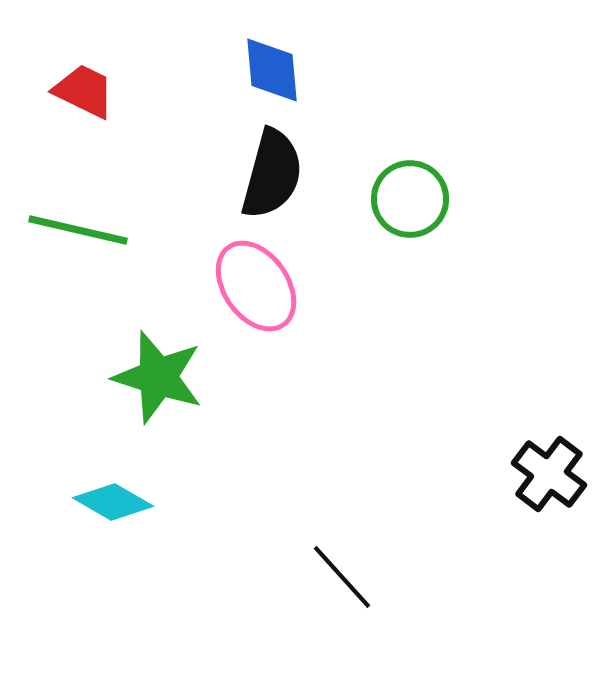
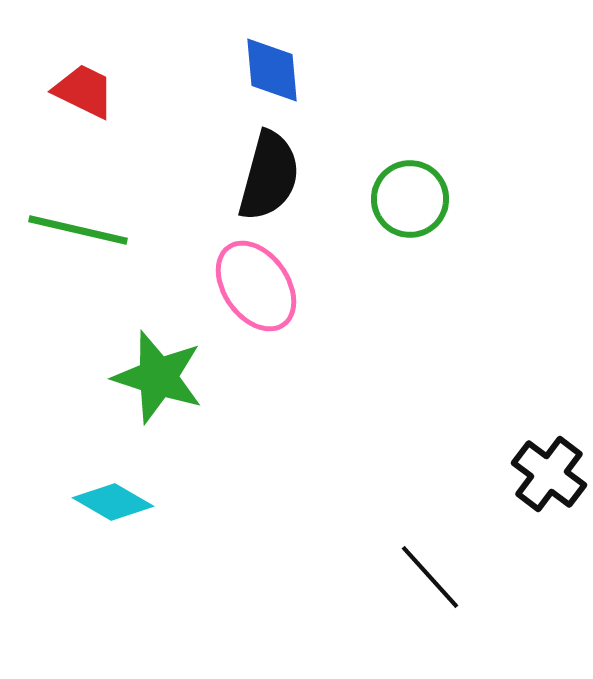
black semicircle: moved 3 px left, 2 px down
black line: moved 88 px right
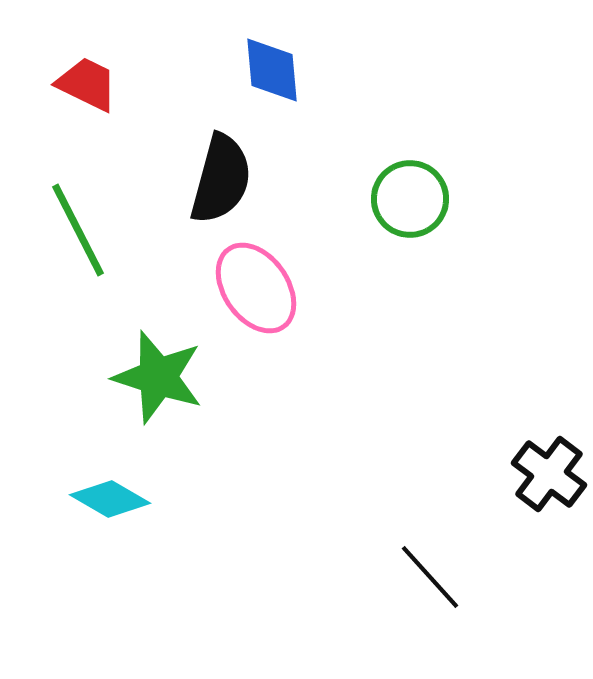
red trapezoid: moved 3 px right, 7 px up
black semicircle: moved 48 px left, 3 px down
green line: rotated 50 degrees clockwise
pink ellipse: moved 2 px down
cyan diamond: moved 3 px left, 3 px up
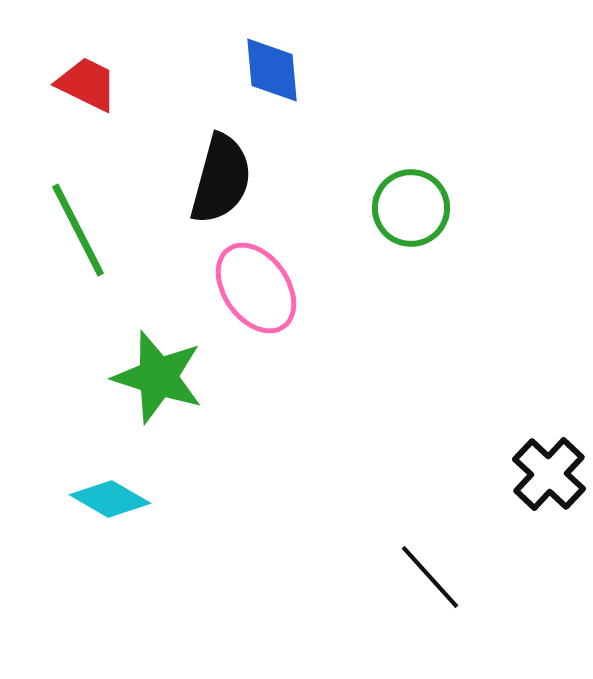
green circle: moved 1 px right, 9 px down
black cross: rotated 6 degrees clockwise
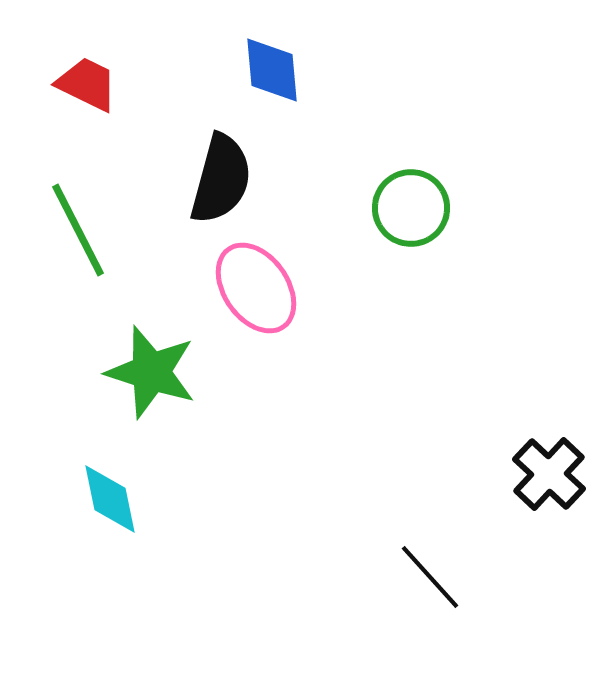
green star: moved 7 px left, 5 px up
cyan diamond: rotated 48 degrees clockwise
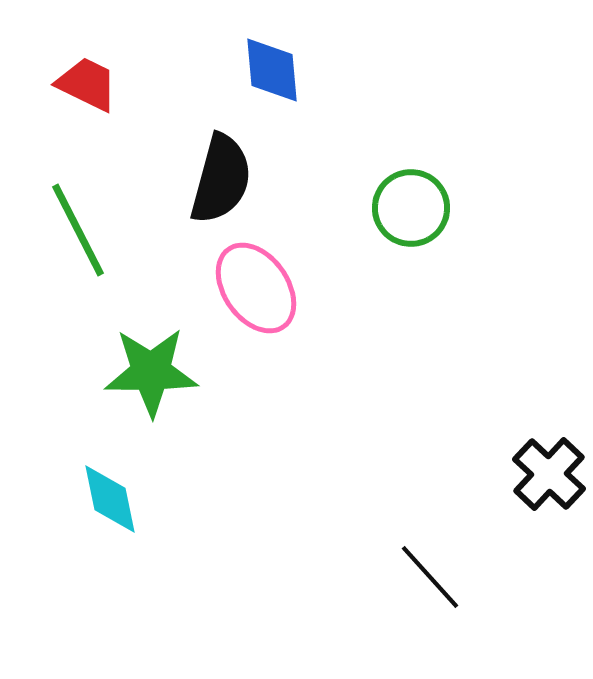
green star: rotated 18 degrees counterclockwise
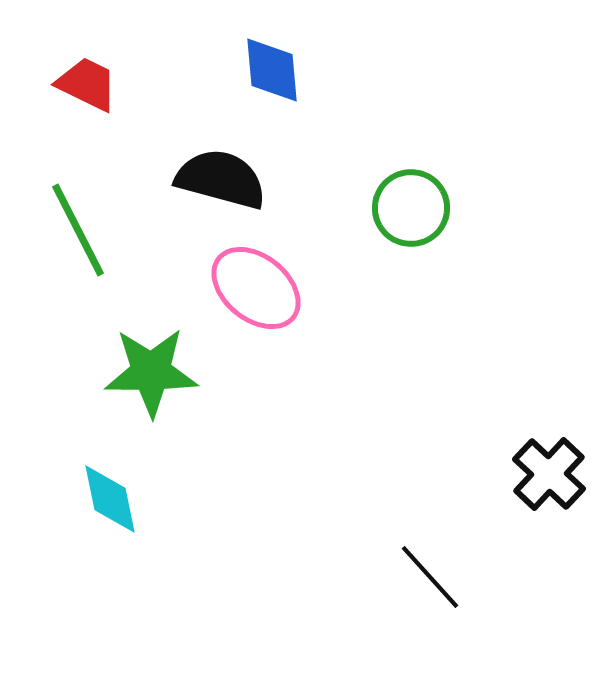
black semicircle: rotated 90 degrees counterclockwise
pink ellipse: rotated 16 degrees counterclockwise
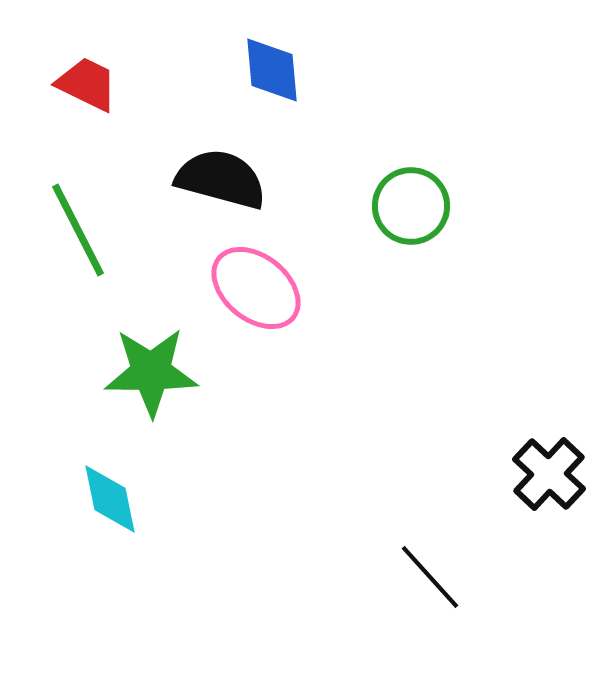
green circle: moved 2 px up
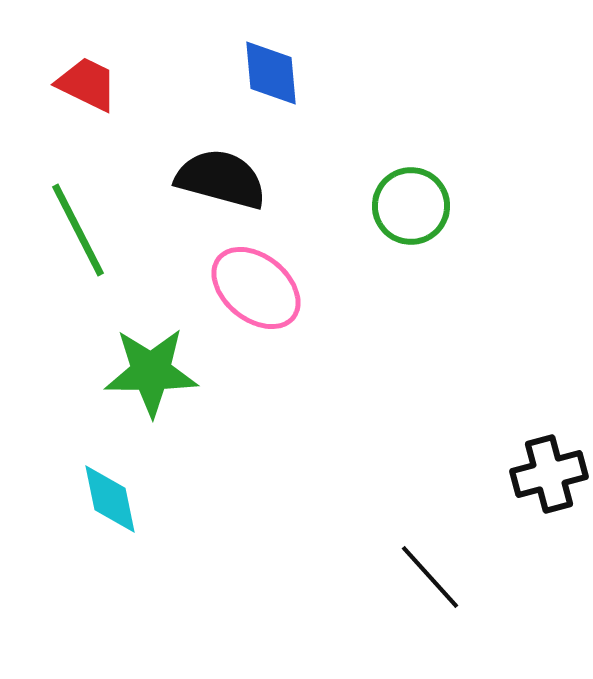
blue diamond: moved 1 px left, 3 px down
black cross: rotated 32 degrees clockwise
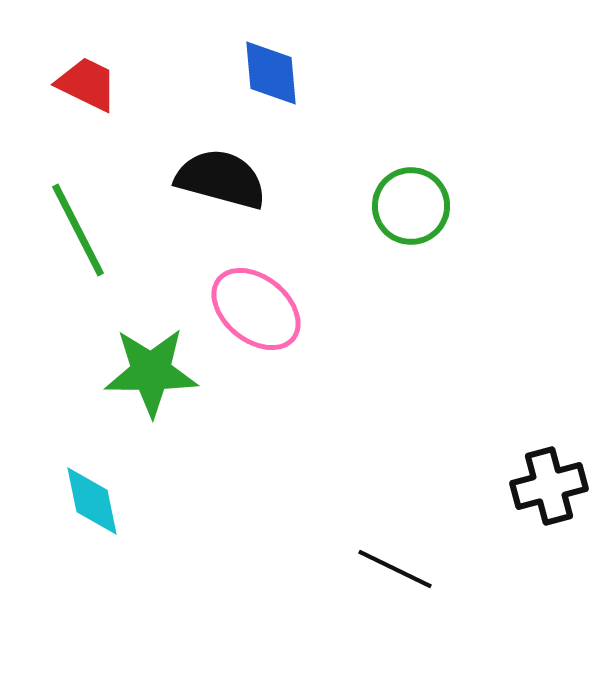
pink ellipse: moved 21 px down
black cross: moved 12 px down
cyan diamond: moved 18 px left, 2 px down
black line: moved 35 px left, 8 px up; rotated 22 degrees counterclockwise
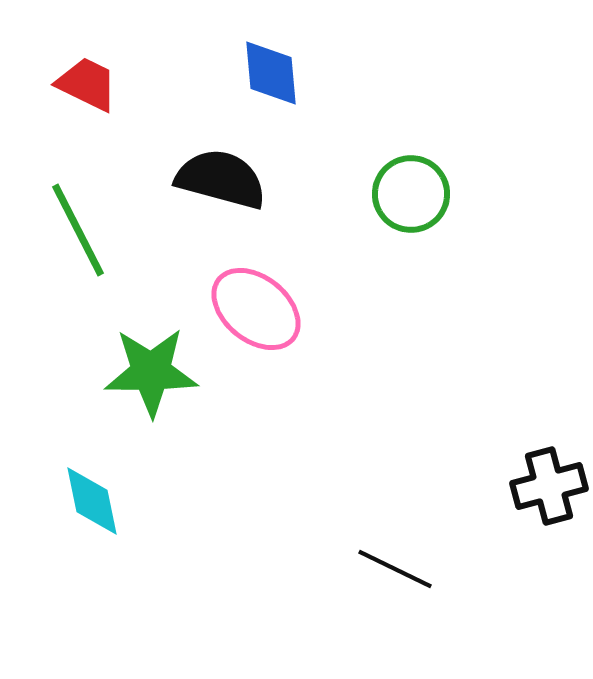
green circle: moved 12 px up
